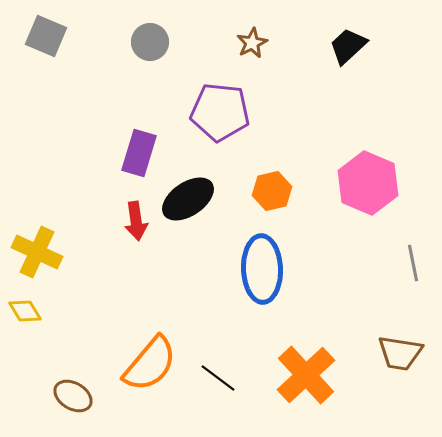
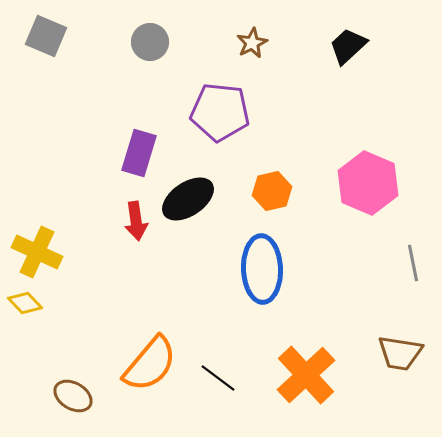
yellow diamond: moved 8 px up; rotated 12 degrees counterclockwise
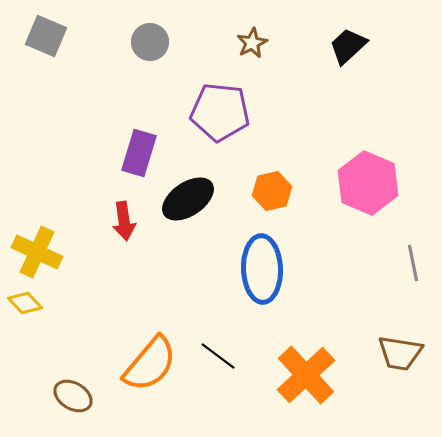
red arrow: moved 12 px left
black line: moved 22 px up
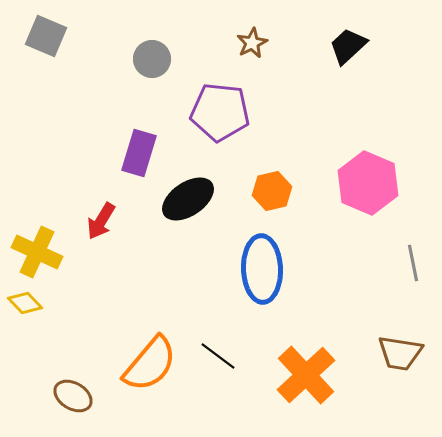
gray circle: moved 2 px right, 17 px down
red arrow: moved 23 px left; rotated 39 degrees clockwise
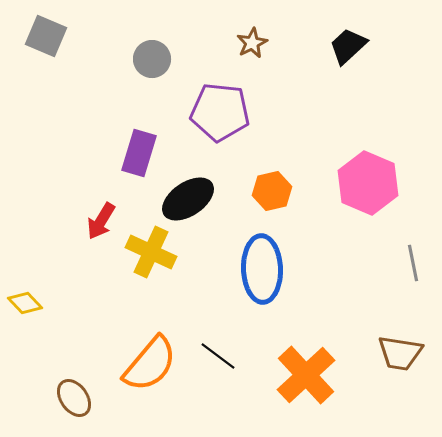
yellow cross: moved 114 px right
brown ellipse: moved 1 px right, 2 px down; rotated 24 degrees clockwise
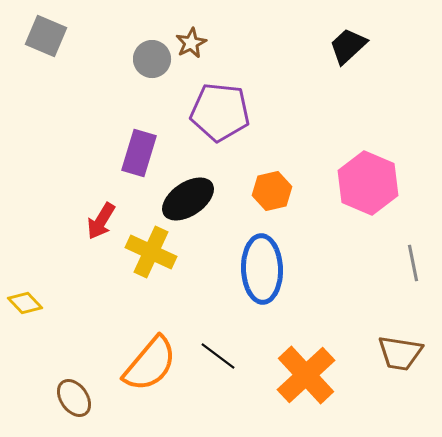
brown star: moved 61 px left
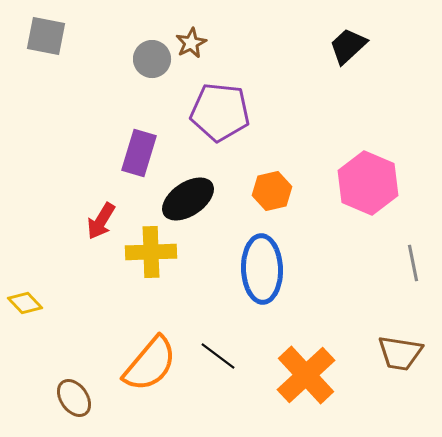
gray square: rotated 12 degrees counterclockwise
yellow cross: rotated 27 degrees counterclockwise
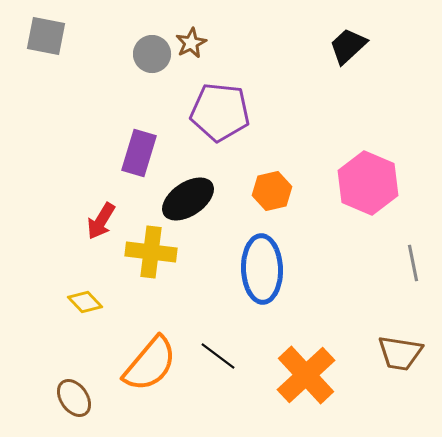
gray circle: moved 5 px up
yellow cross: rotated 9 degrees clockwise
yellow diamond: moved 60 px right, 1 px up
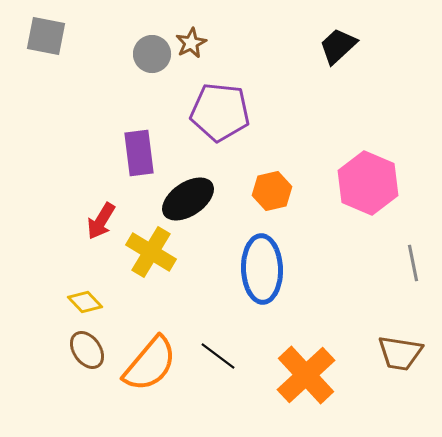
black trapezoid: moved 10 px left
purple rectangle: rotated 24 degrees counterclockwise
yellow cross: rotated 24 degrees clockwise
brown ellipse: moved 13 px right, 48 px up
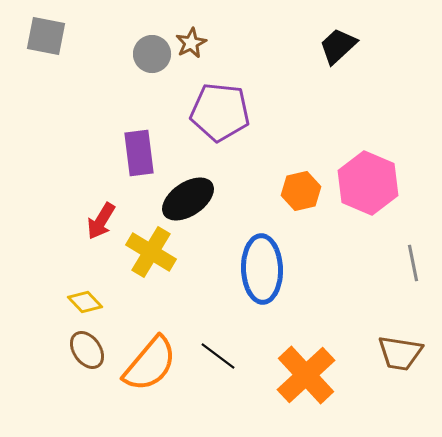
orange hexagon: moved 29 px right
